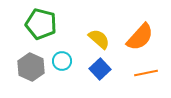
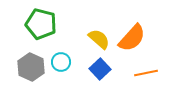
orange semicircle: moved 8 px left, 1 px down
cyan circle: moved 1 px left, 1 px down
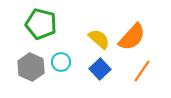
orange semicircle: moved 1 px up
orange line: moved 4 px left, 2 px up; rotated 45 degrees counterclockwise
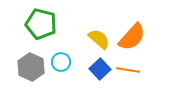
orange line: moved 14 px left, 1 px up; rotated 65 degrees clockwise
